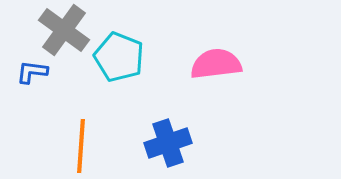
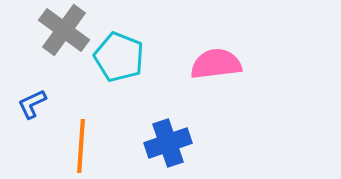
blue L-shape: moved 32 px down; rotated 32 degrees counterclockwise
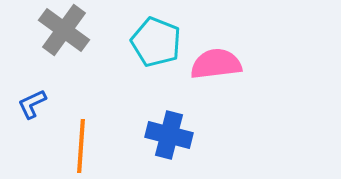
cyan pentagon: moved 37 px right, 15 px up
blue cross: moved 1 px right, 8 px up; rotated 33 degrees clockwise
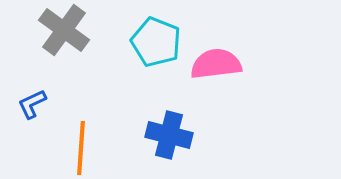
orange line: moved 2 px down
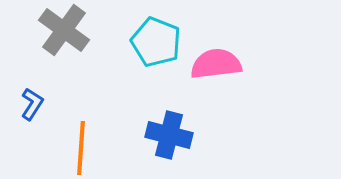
blue L-shape: rotated 148 degrees clockwise
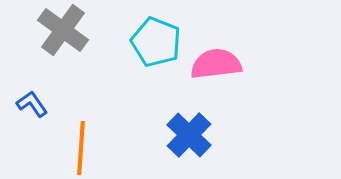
gray cross: moved 1 px left
blue L-shape: rotated 68 degrees counterclockwise
blue cross: moved 20 px right; rotated 30 degrees clockwise
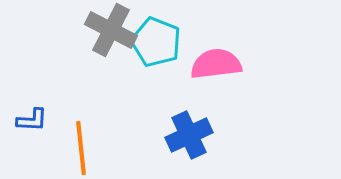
gray cross: moved 48 px right; rotated 9 degrees counterclockwise
blue L-shape: moved 16 px down; rotated 128 degrees clockwise
blue cross: rotated 21 degrees clockwise
orange line: rotated 10 degrees counterclockwise
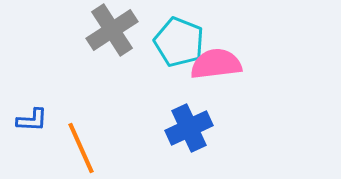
gray cross: moved 1 px right; rotated 30 degrees clockwise
cyan pentagon: moved 23 px right
blue cross: moved 7 px up
orange line: rotated 18 degrees counterclockwise
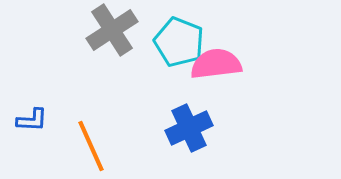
orange line: moved 10 px right, 2 px up
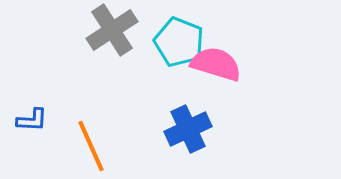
pink semicircle: rotated 24 degrees clockwise
blue cross: moved 1 px left, 1 px down
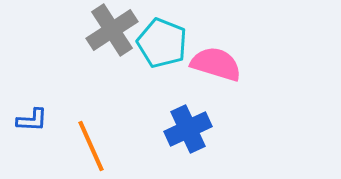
cyan pentagon: moved 17 px left, 1 px down
